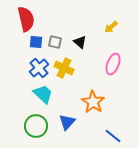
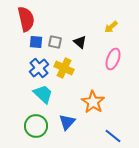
pink ellipse: moved 5 px up
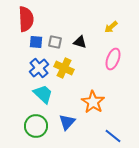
red semicircle: rotated 10 degrees clockwise
black triangle: rotated 24 degrees counterclockwise
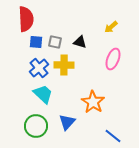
yellow cross: moved 3 px up; rotated 24 degrees counterclockwise
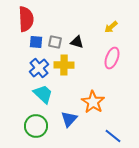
black triangle: moved 3 px left
pink ellipse: moved 1 px left, 1 px up
blue triangle: moved 2 px right, 3 px up
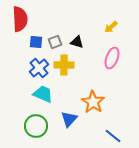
red semicircle: moved 6 px left
gray square: rotated 32 degrees counterclockwise
cyan trapezoid: rotated 20 degrees counterclockwise
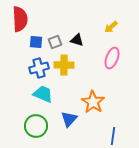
black triangle: moved 2 px up
blue cross: rotated 24 degrees clockwise
blue line: rotated 60 degrees clockwise
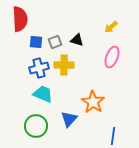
pink ellipse: moved 1 px up
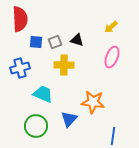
blue cross: moved 19 px left
orange star: rotated 25 degrees counterclockwise
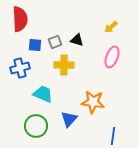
blue square: moved 1 px left, 3 px down
